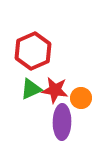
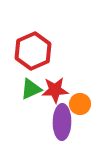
red star: rotated 12 degrees counterclockwise
orange circle: moved 1 px left, 6 px down
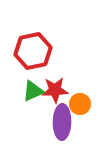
red hexagon: rotated 12 degrees clockwise
green triangle: moved 2 px right, 2 px down
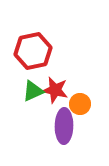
red star: rotated 16 degrees clockwise
purple ellipse: moved 2 px right, 4 px down
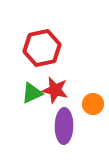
red hexagon: moved 9 px right, 3 px up
green triangle: moved 1 px left, 2 px down
orange circle: moved 13 px right
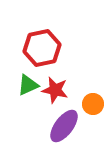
green triangle: moved 4 px left, 8 px up
purple ellipse: rotated 36 degrees clockwise
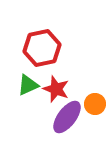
red star: moved 1 px right, 1 px up; rotated 8 degrees clockwise
orange circle: moved 2 px right
purple ellipse: moved 3 px right, 9 px up
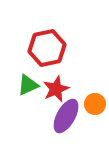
red hexagon: moved 5 px right
red star: rotated 28 degrees clockwise
purple ellipse: moved 1 px left, 1 px up; rotated 8 degrees counterclockwise
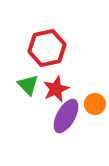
green triangle: rotated 50 degrees counterclockwise
